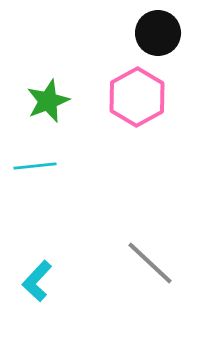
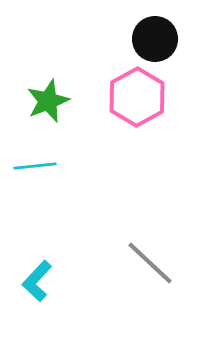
black circle: moved 3 px left, 6 px down
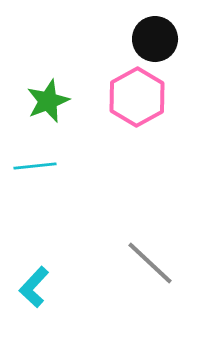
cyan L-shape: moved 3 px left, 6 px down
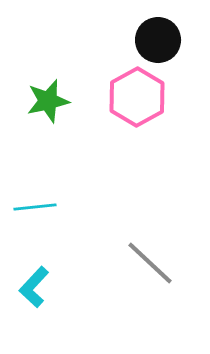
black circle: moved 3 px right, 1 px down
green star: rotated 9 degrees clockwise
cyan line: moved 41 px down
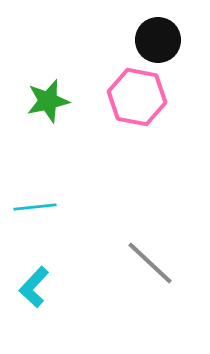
pink hexagon: rotated 20 degrees counterclockwise
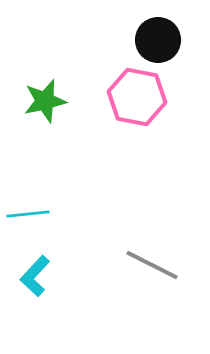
green star: moved 3 px left
cyan line: moved 7 px left, 7 px down
gray line: moved 2 px right, 2 px down; rotated 16 degrees counterclockwise
cyan L-shape: moved 1 px right, 11 px up
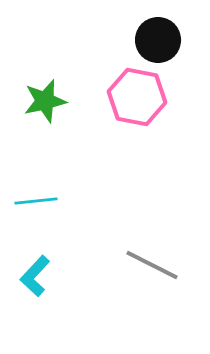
cyan line: moved 8 px right, 13 px up
